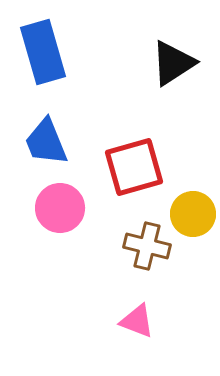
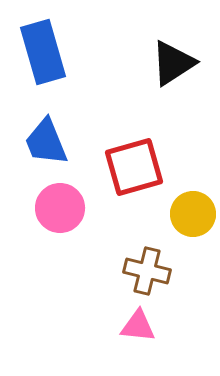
brown cross: moved 25 px down
pink triangle: moved 1 px right, 5 px down; rotated 15 degrees counterclockwise
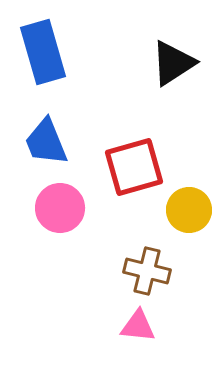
yellow circle: moved 4 px left, 4 px up
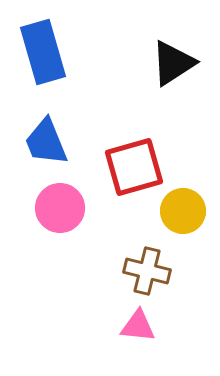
yellow circle: moved 6 px left, 1 px down
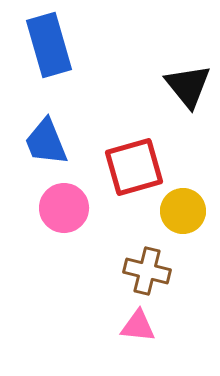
blue rectangle: moved 6 px right, 7 px up
black triangle: moved 15 px right, 23 px down; rotated 36 degrees counterclockwise
pink circle: moved 4 px right
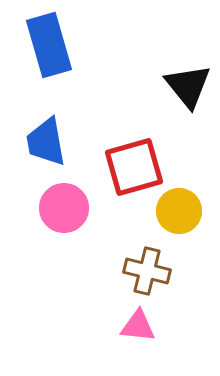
blue trapezoid: rotated 12 degrees clockwise
yellow circle: moved 4 px left
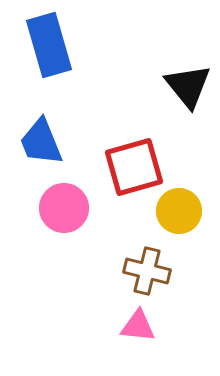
blue trapezoid: moved 5 px left; rotated 12 degrees counterclockwise
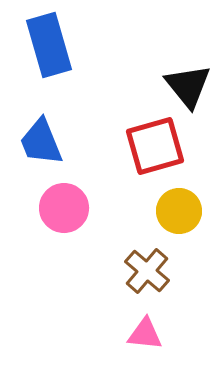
red square: moved 21 px right, 21 px up
brown cross: rotated 27 degrees clockwise
pink triangle: moved 7 px right, 8 px down
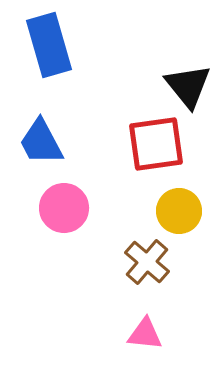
blue trapezoid: rotated 6 degrees counterclockwise
red square: moved 1 px right, 2 px up; rotated 8 degrees clockwise
brown cross: moved 9 px up
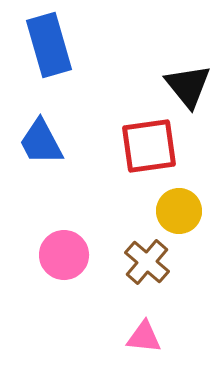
red square: moved 7 px left, 2 px down
pink circle: moved 47 px down
pink triangle: moved 1 px left, 3 px down
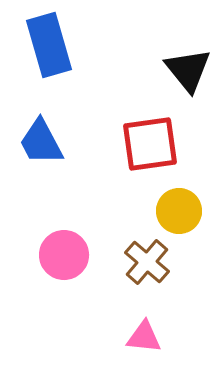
black triangle: moved 16 px up
red square: moved 1 px right, 2 px up
